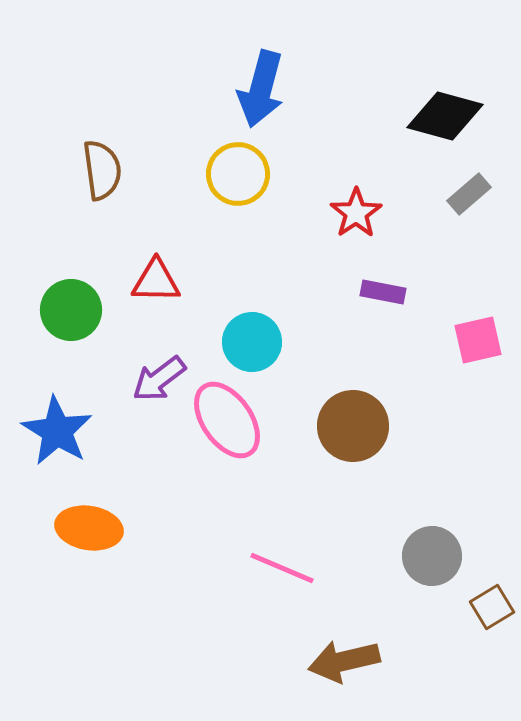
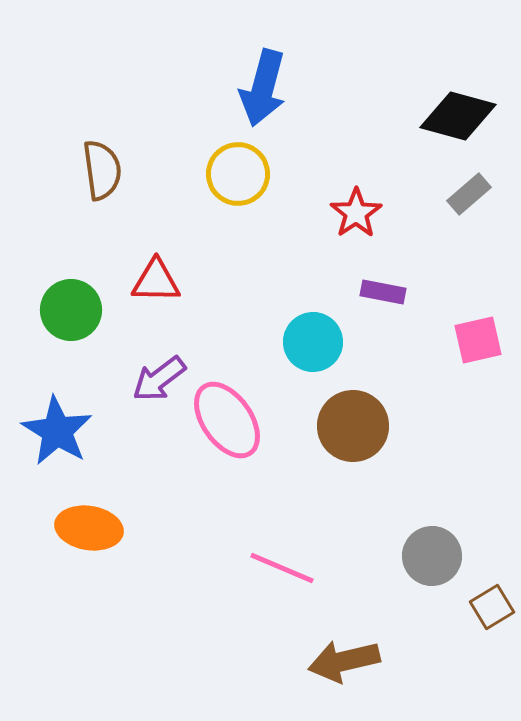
blue arrow: moved 2 px right, 1 px up
black diamond: moved 13 px right
cyan circle: moved 61 px right
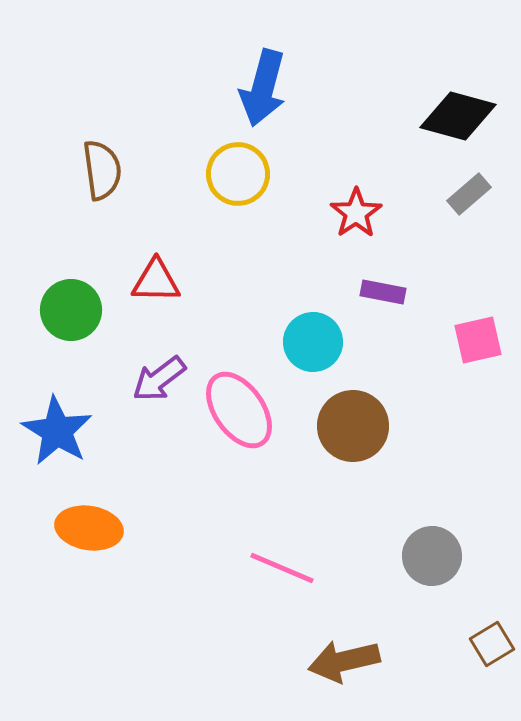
pink ellipse: moved 12 px right, 10 px up
brown square: moved 37 px down
